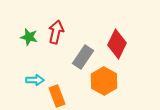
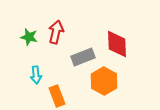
red diamond: rotated 28 degrees counterclockwise
gray rectangle: rotated 35 degrees clockwise
cyan arrow: moved 1 px right, 5 px up; rotated 84 degrees clockwise
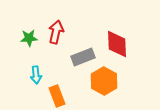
green star: moved 1 px down; rotated 18 degrees counterclockwise
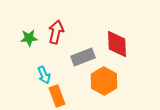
cyan arrow: moved 8 px right; rotated 18 degrees counterclockwise
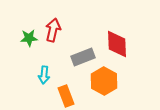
red arrow: moved 3 px left, 2 px up
cyan arrow: rotated 30 degrees clockwise
orange rectangle: moved 9 px right
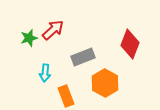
red arrow: rotated 35 degrees clockwise
green star: rotated 12 degrees counterclockwise
red diamond: moved 13 px right; rotated 24 degrees clockwise
cyan arrow: moved 1 px right, 2 px up
orange hexagon: moved 1 px right, 2 px down
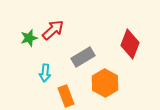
gray rectangle: rotated 10 degrees counterclockwise
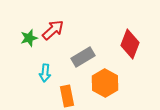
orange rectangle: moved 1 px right; rotated 10 degrees clockwise
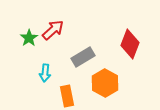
green star: rotated 18 degrees counterclockwise
